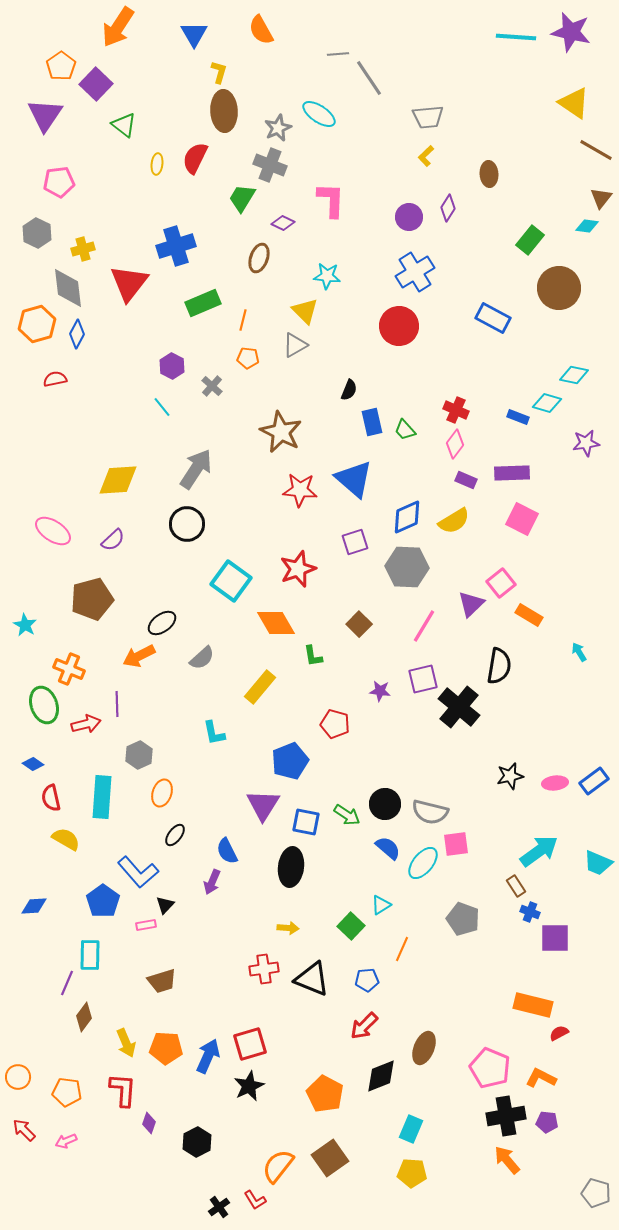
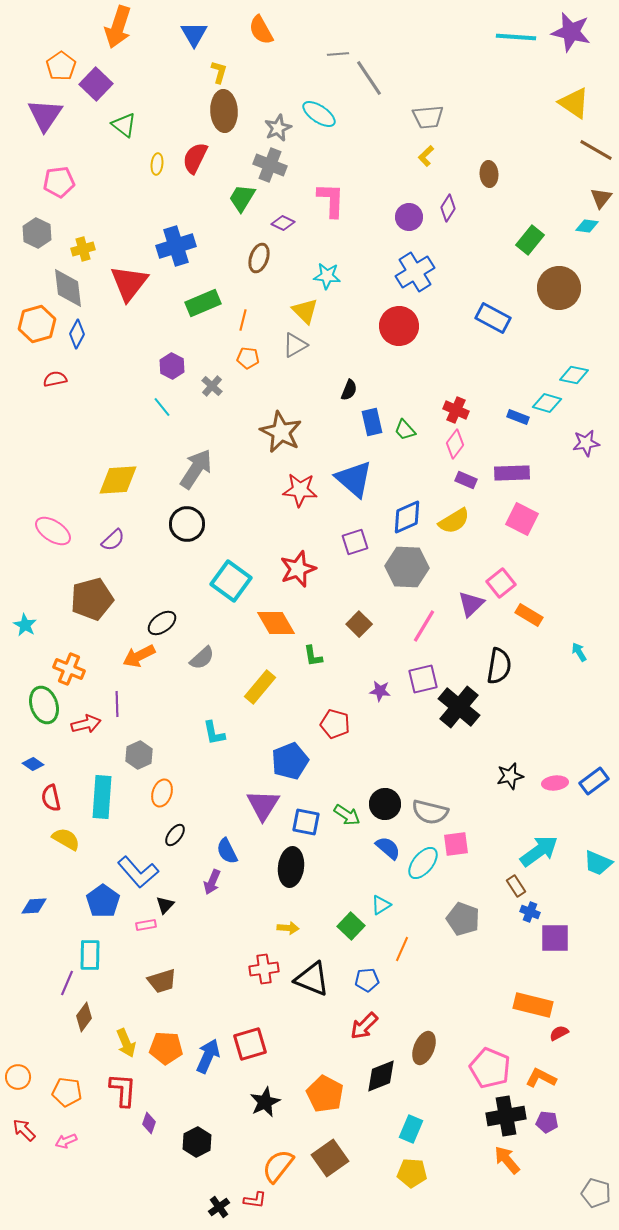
orange arrow at (118, 27): rotated 15 degrees counterclockwise
black star at (249, 1086): moved 16 px right, 16 px down
red L-shape at (255, 1200): rotated 50 degrees counterclockwise
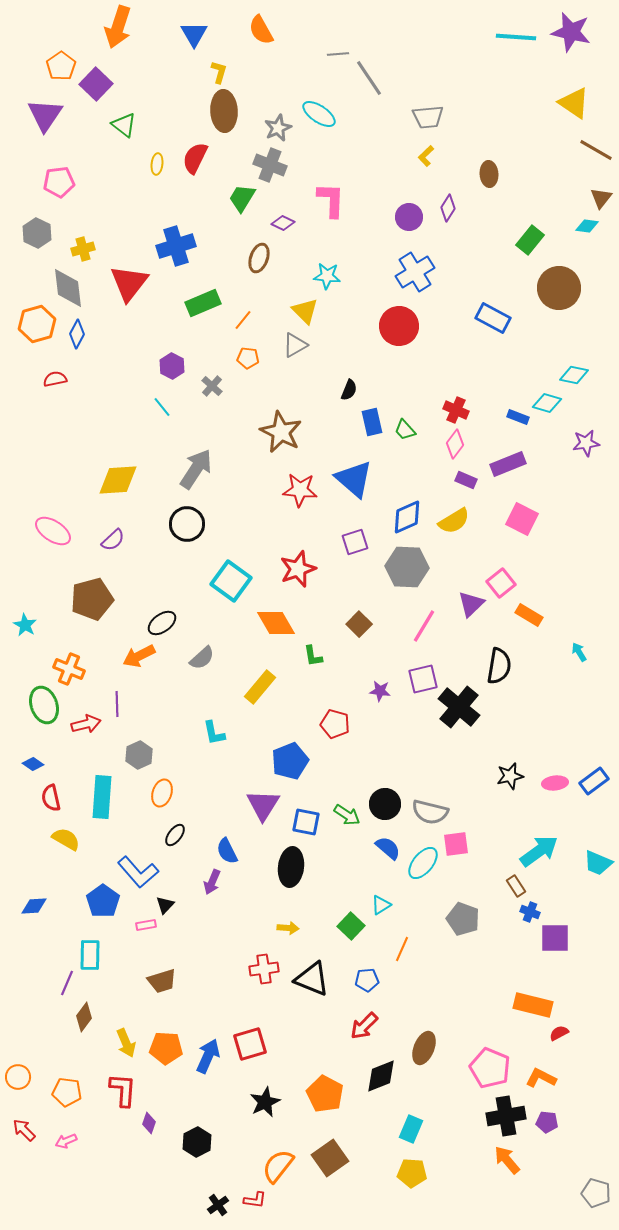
orange line at (243, 320): rotated 25 degrees clockwise
purple rectangle at (512, 473): moved 4 px left, 9 px up; rotated 20 degrees counterclockwise
black cross at (219, 1207): moved 1 px left, 2 px up
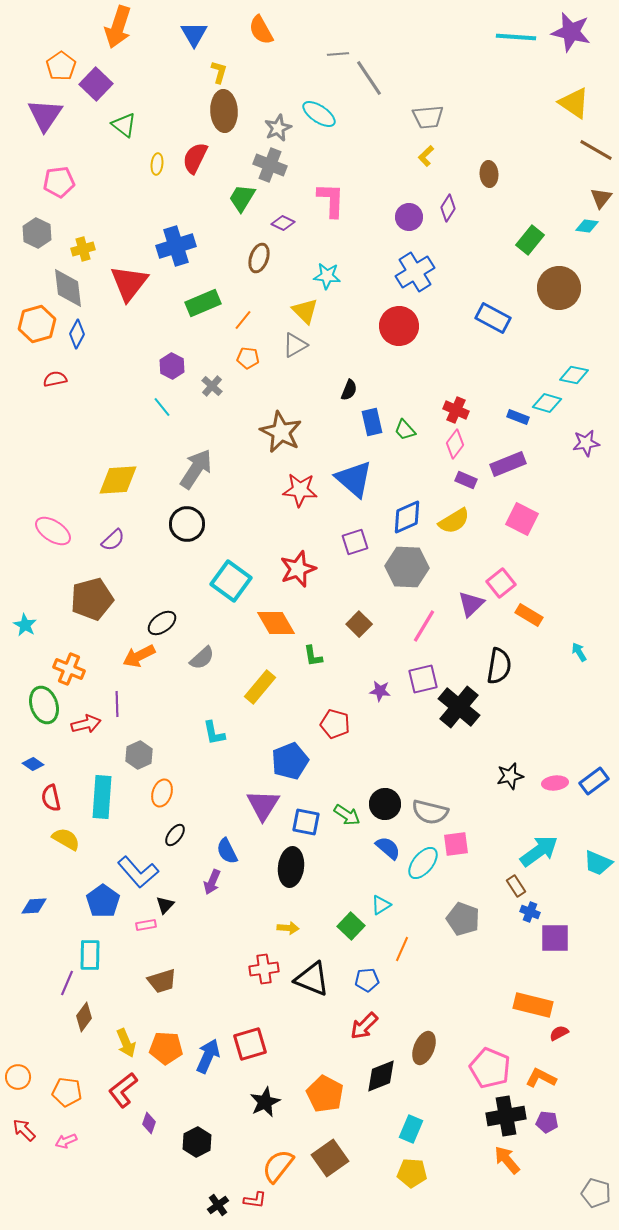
red L-shape at (123, 1090): rotated 132 degrees counterclockwise
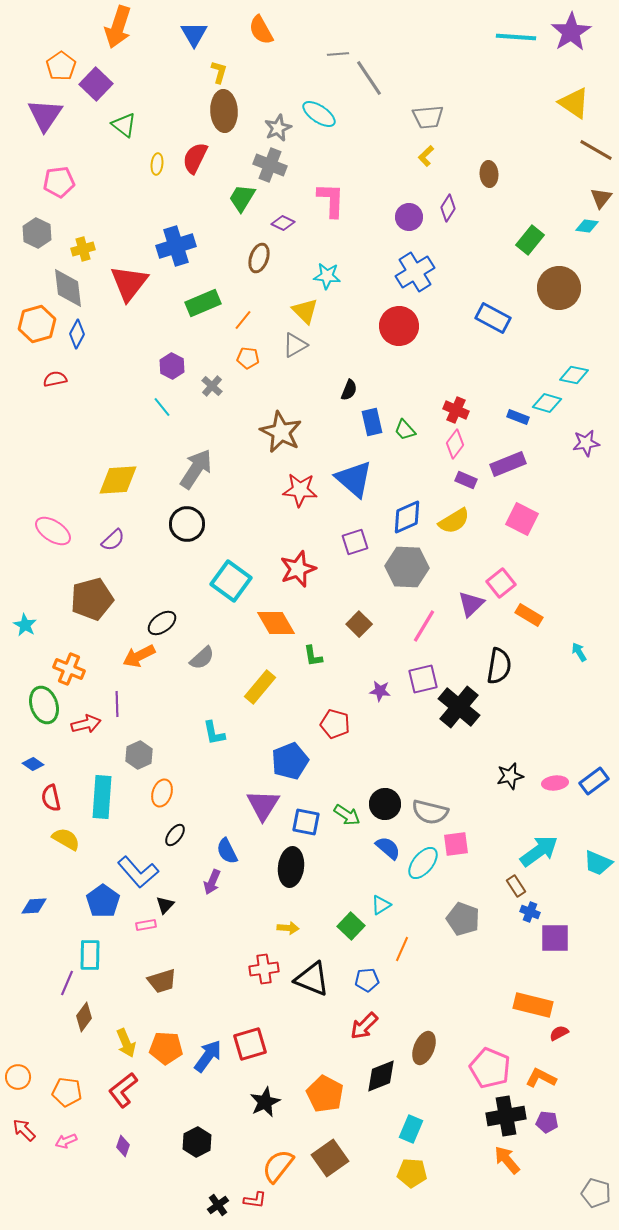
purple star at (571, 32): rotated 27 degrees clockwise
blue arrow at (208, 1056): rotated 12 degrees clockwise
purple diamond at (149, 1123): moved 26 px left, 23 px down
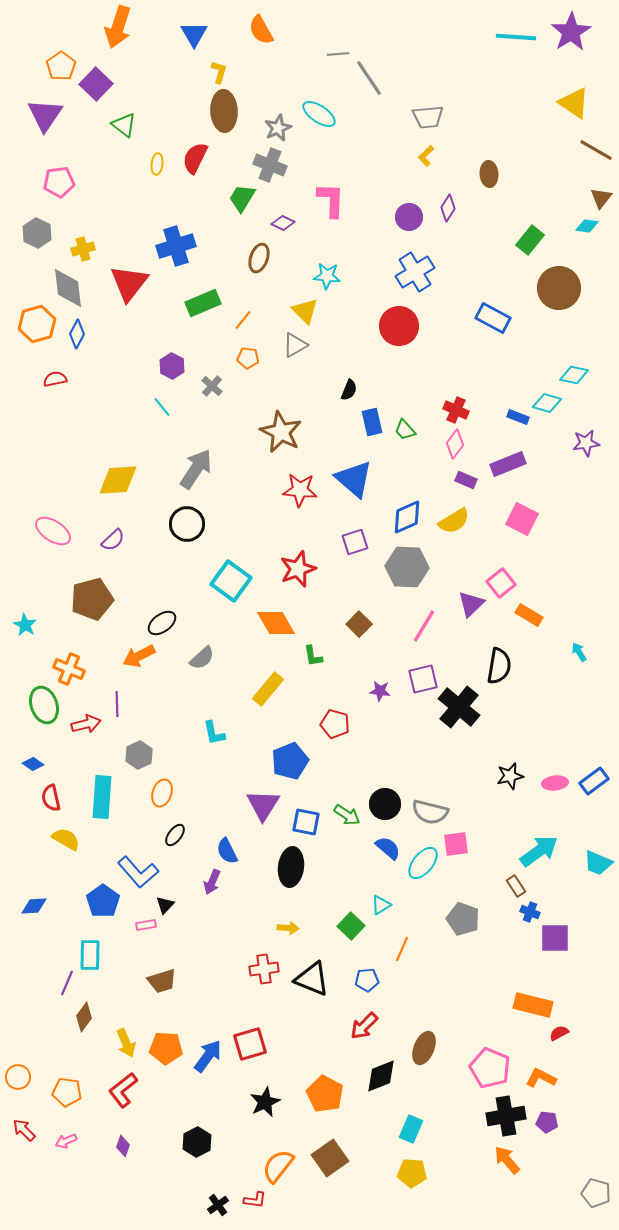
yellow rectangle at (260, 687): moved 8 px right, 2 px down
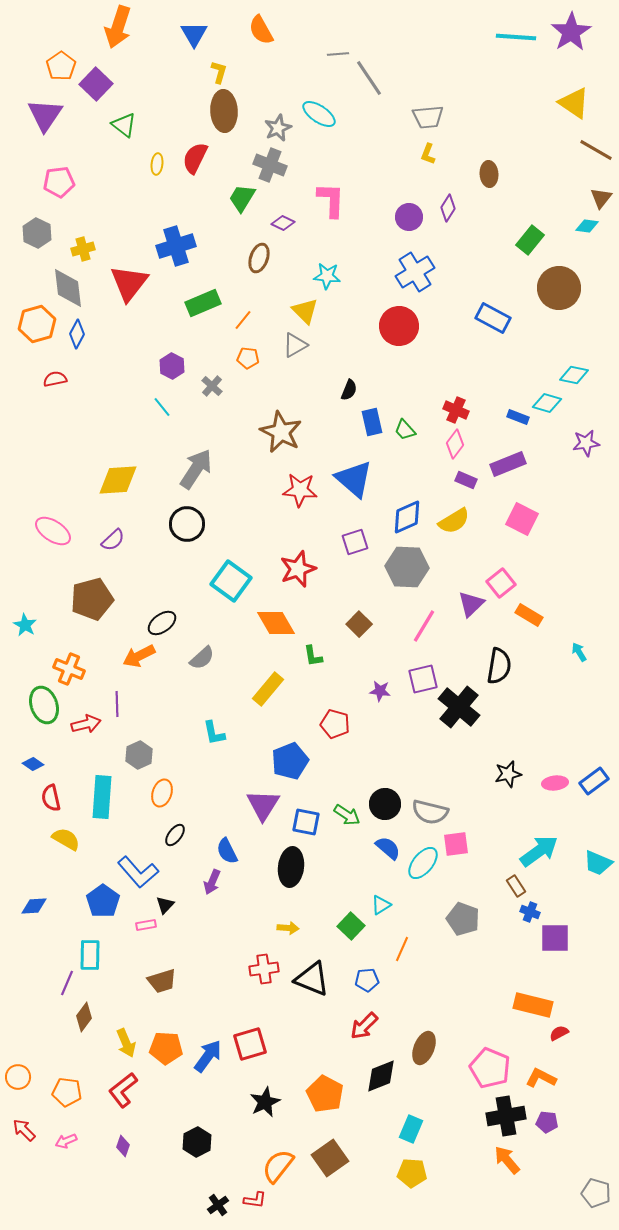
yellow L-shape at (426, 156): moved 2 px right, 2 px up; rotated 25 degrees counterclockwise
black star at (510, 776): moved 2 px left, 2 px up
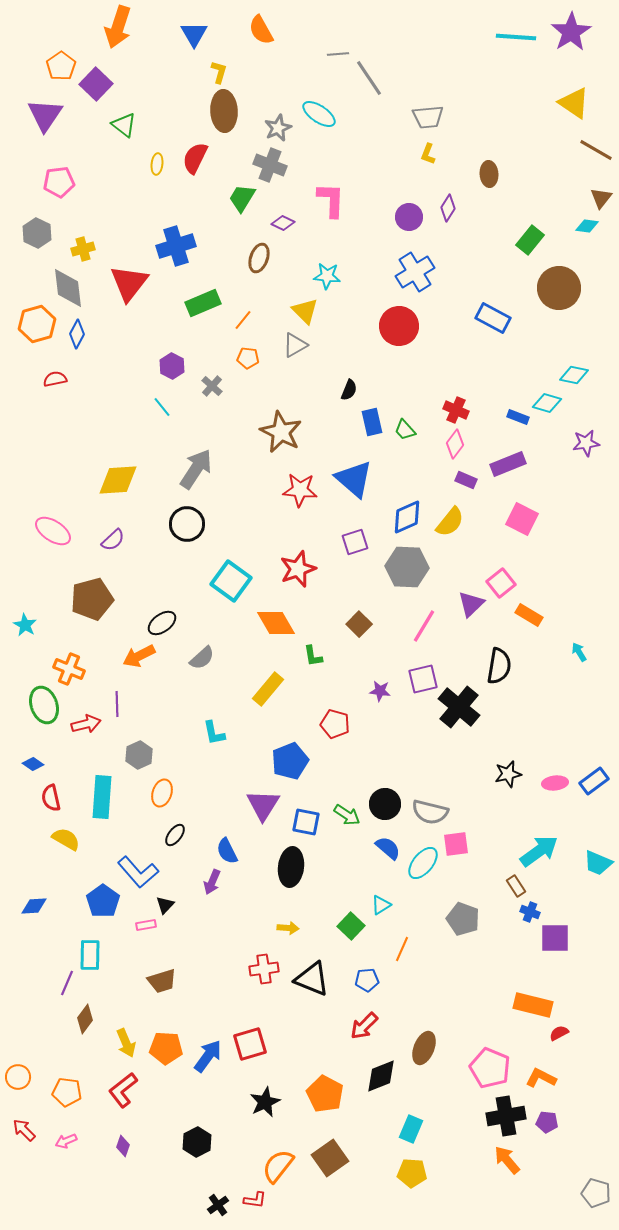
yellow semicircle at (454, 521): moved 4 px left, 1 px down; rotated 20 degrees counterclockwise
brown diamond at (84, 1017): moved 1 px right, 2 px down
